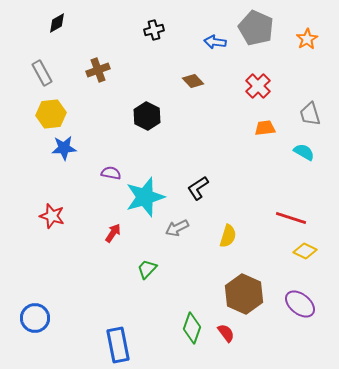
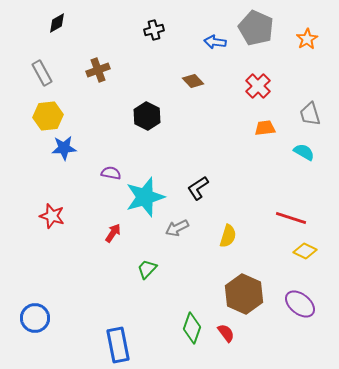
yellow hexagon: moved 3 px left, 2 px down
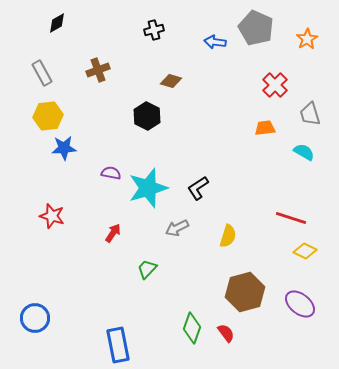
brown diamond: moved 22 px left; rotated 30 degrees counterclockwise
red cross: moved 17 px right, 1 px up
cyan star: moved 3 px right, 9 px up
brown hexagon: moved 1 px right, 2 px up; rotated 21 degrees clockwise
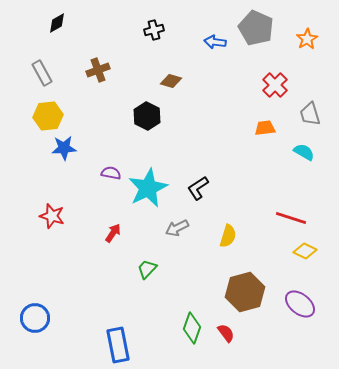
cyan star: rotated 9 degrees counterclockwise
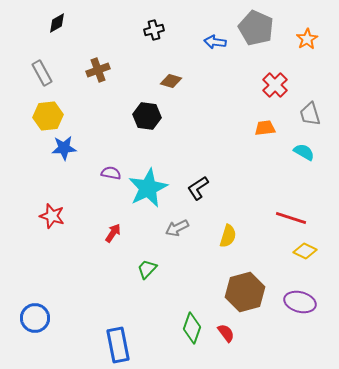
black hexagon: rotated 20 degrees counterclockwise
purple ellipse: moved 2 px up; rotated 24 degrees counterclockwise
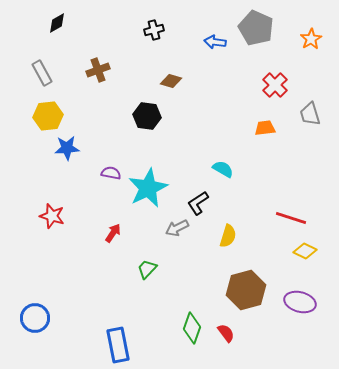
orange star: moved 4 px right
blue star: moved 3 px right
cyan semicircle: moved 81 px left, 17 px down
black L-shape: moved 15 px down
brown hexagon: moved 1 px right, 2 px up
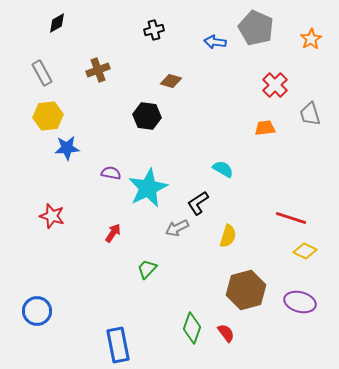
blue circle: moved 2 px right, 7 px up
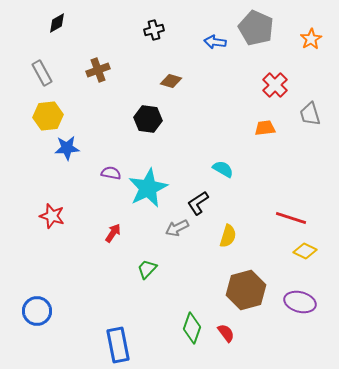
black hexagon: moved 1 px right, 3 px down
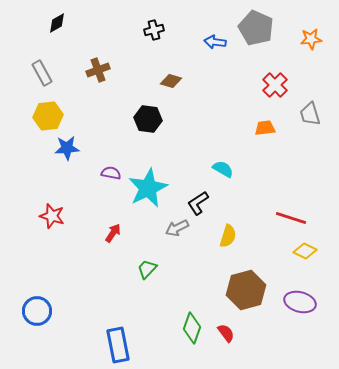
orange star: rotated 25 degrees clockwise
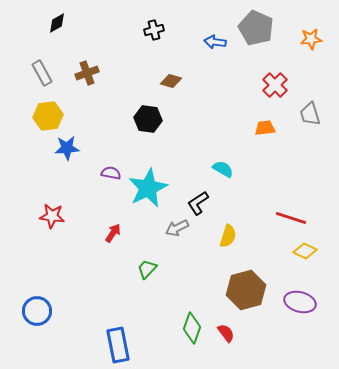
brown cross: moved 11 px left, 3 px down
red star: rotated 10 degrees counterclockwise
